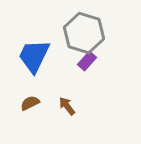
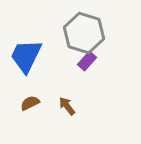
blue trapezoid: moved 8 px left
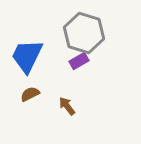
blue trapezoid: moved 1 px right
purple rectangle: moved 8 px left; rotated 18 degrees clockwise
brown semicircle: moved 9 px up
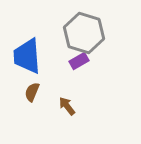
blue trapezoid: rotated 30 degrees counterclockwise
brown semicircle: moved 2 px right, 2 px up; rotated 42 degrees counterclockwise
